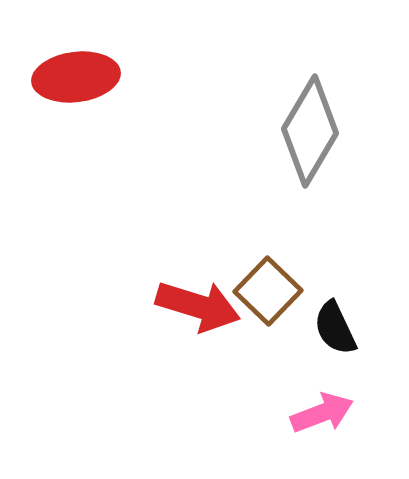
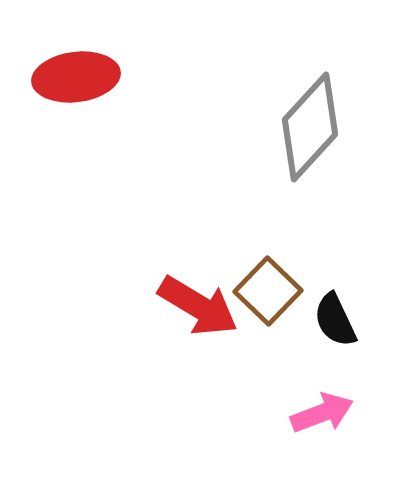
gray diamond: moved 4 px up; rotated 12 degrees clockwise
red arrow: rotated 14 degrees clockwise
black semicircle: moved 8 px up
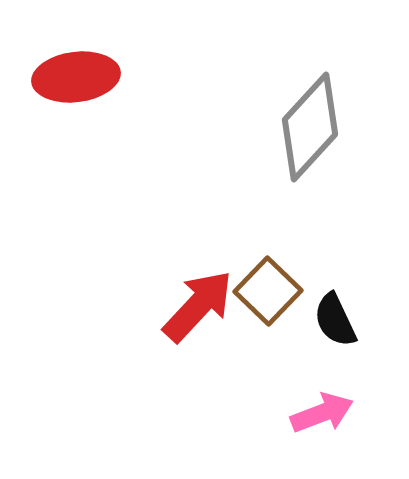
red arrow: rotated 78 degrees counterclockwise
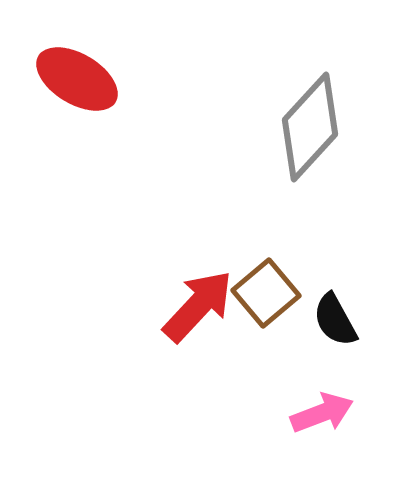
red ellipse: moved 1 px right, 2 px down; rotated 38 degrees clockwise
brown square: moved 2 px left, 2 px down; rotated 6 degrees clockwise
black semicircle: rotated 4 degrees counterclockwise
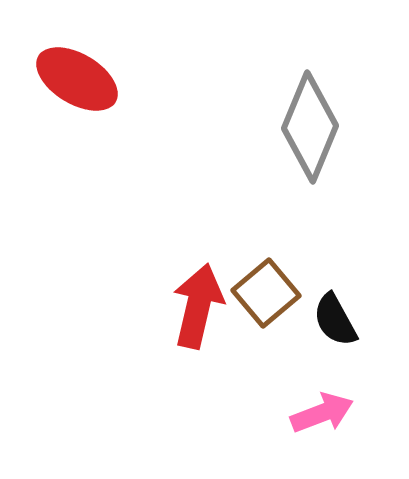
gray diamond: rotated 20 degrees counterclockwise
red arrow: rotated 30 degrees counterclockwise
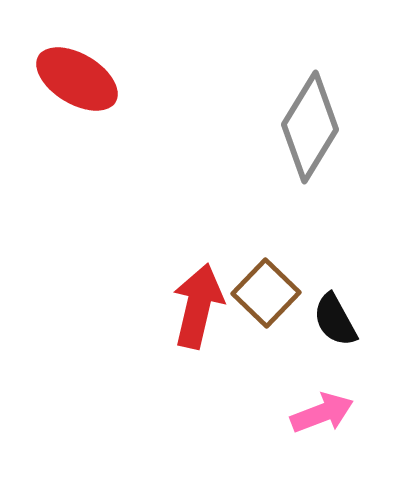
gray diamond: rotated 9 degrees clockwise
brown square: rotated 6 degrees counterclockwise
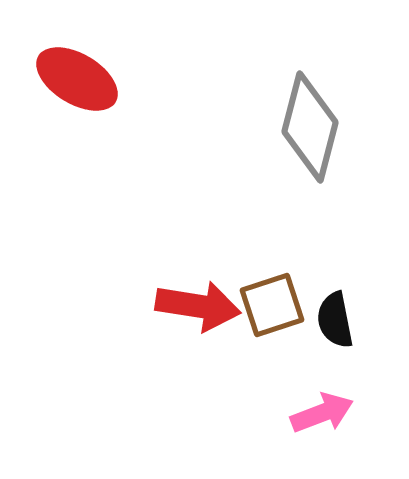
gray diamond: rotated 17 degrees counterclockwise
brown square: moved 6 px right, 12 px down; rotated 28 degrees clockwise
red arrow: rotated 86 degrees clockwise
black semicircle: rotated 18 degrees clockwise
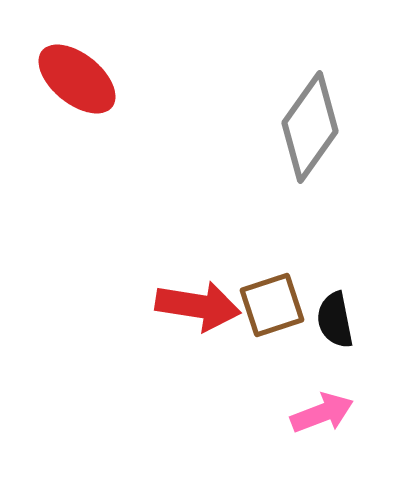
red ellipse: rotated 8 degrees clockwise
gray diamond: rotated 21 degrees clockwise
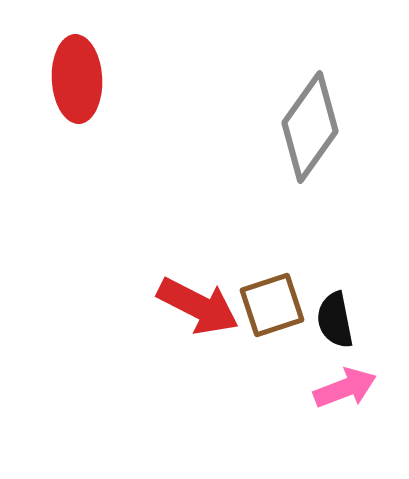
red ellipse: rotated 48 degrees clockwise
red arrow: rotated 18 degrees clockwise
pink arrow: moved 23 px right, 25 px up
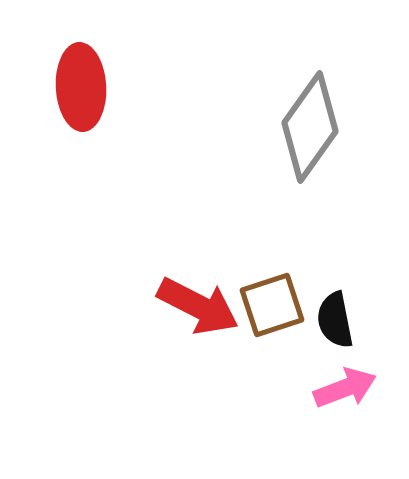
red ellipse: moved 4 px right, 8 px down
